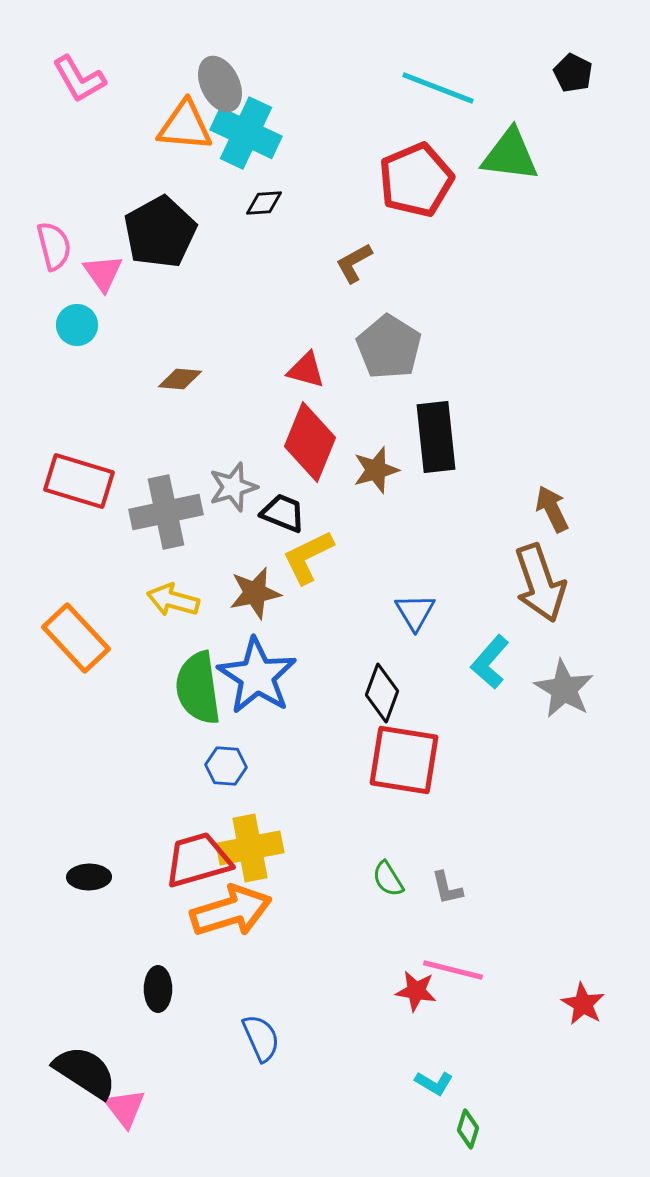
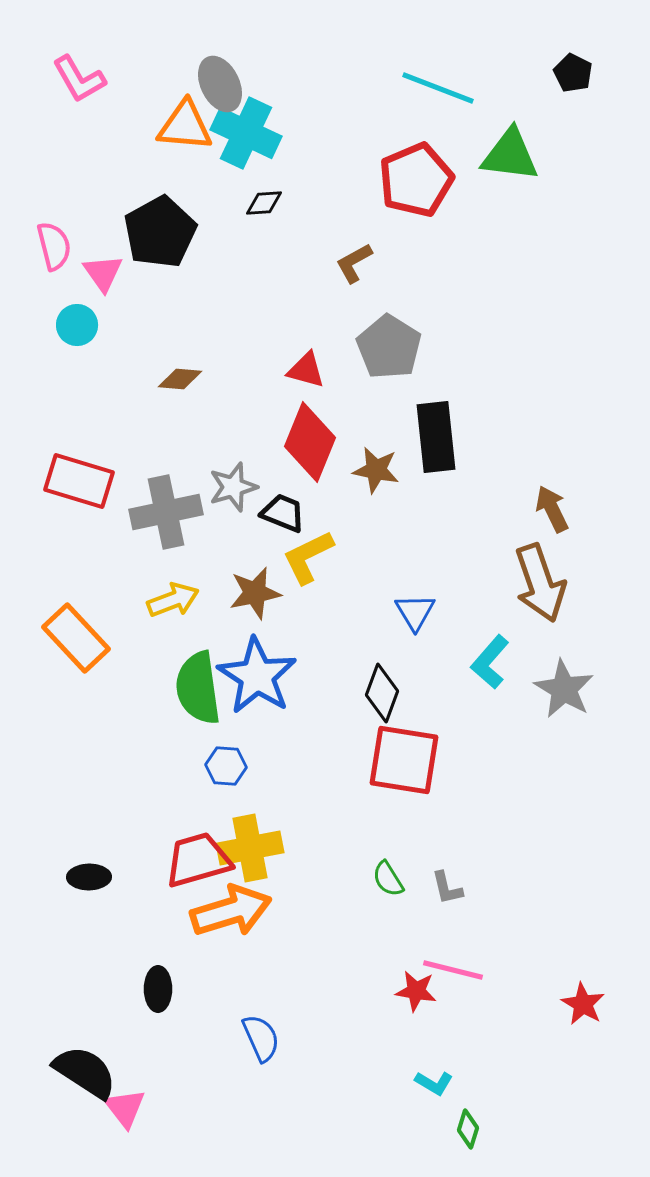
brown star at (376, 470): rotated 27 degrees clockwise
yellow arrow at (173, 600): rotated 144 degrees clockwise
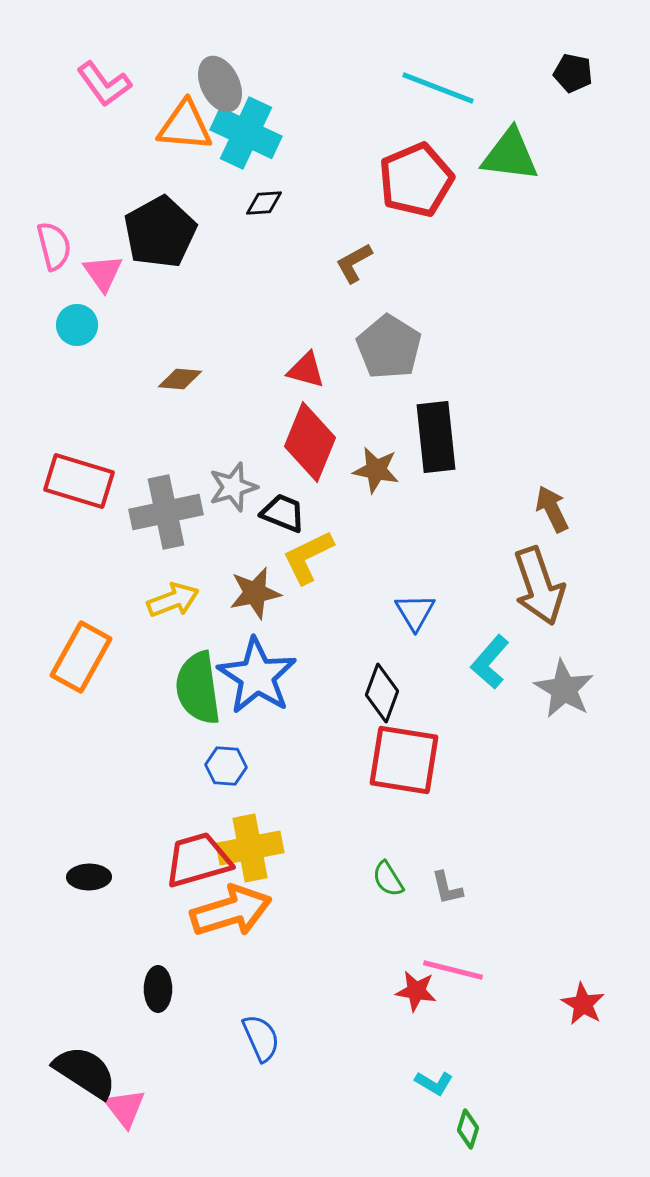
black pentagon at (573, 73): rotated 15 degrees counterclockwise
pink L-shape at (79, 79): moved 25 px right, 5 px down; rotated 6 degrees counterclockwise
brown arrow at (540, 583): moved 1 px left, 3 px down
orange rectangle at (76, 638): moved 5 px right, 19 px down; rotated 72 degrees clockwise
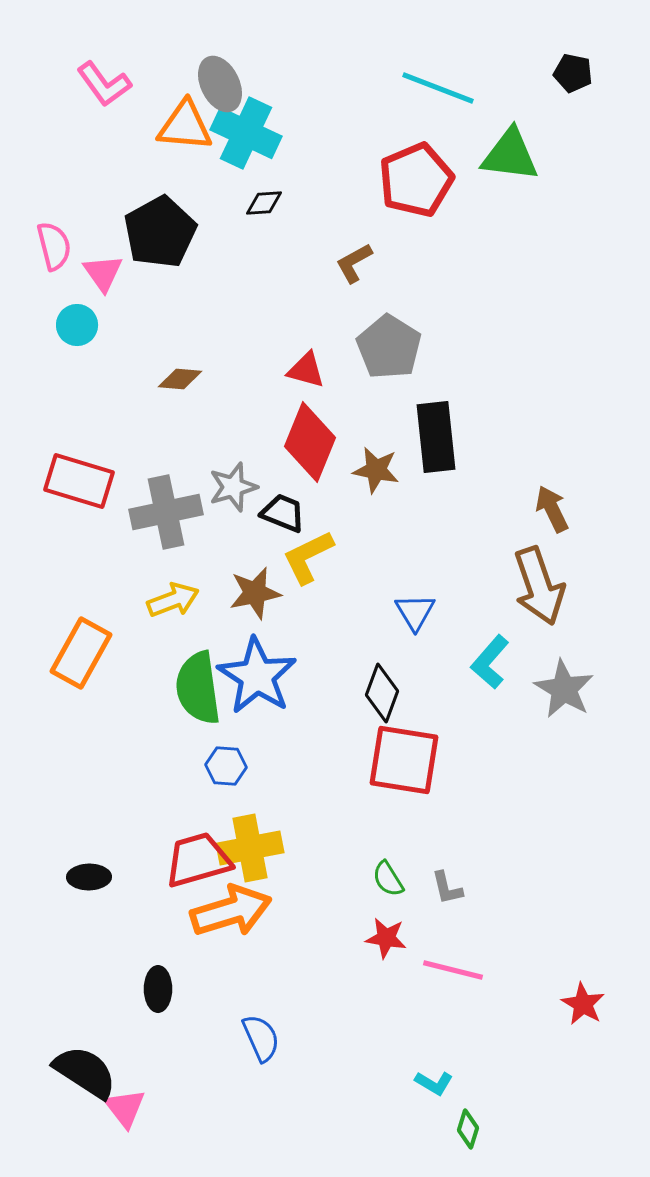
orange rectangle at (81, 657): moved 4 px up
red star at (416, 991): moved 30 px left, 53 px up
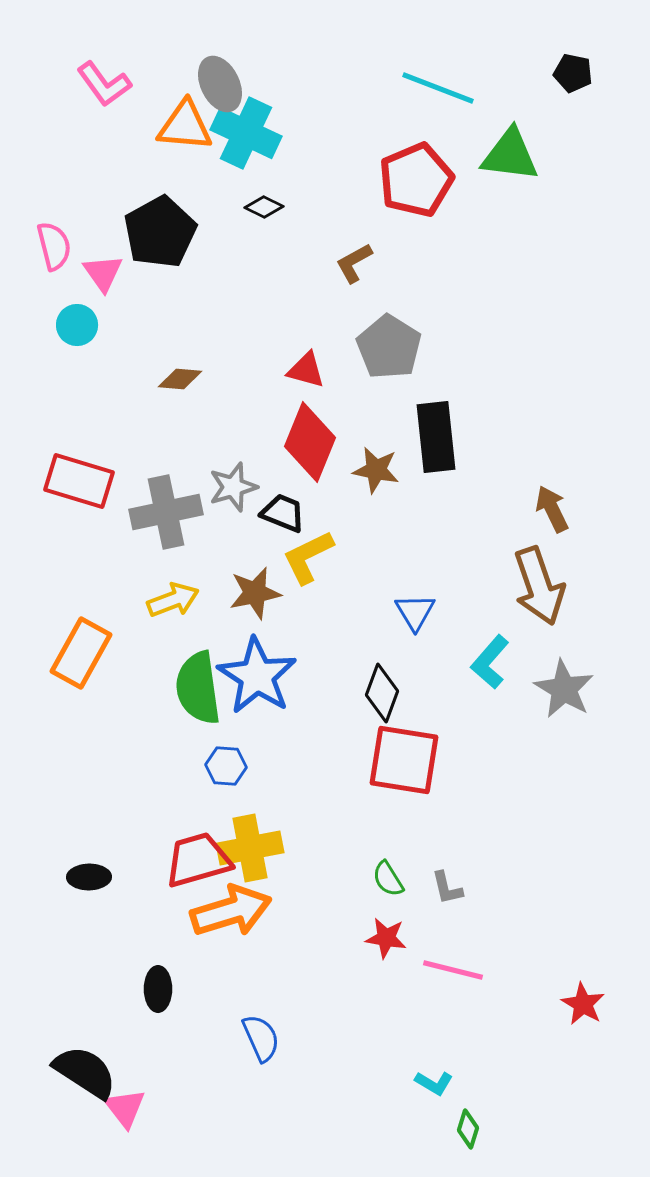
black diamond at (264, 203): moved 4 px down; rotated 30 degrees clockwise
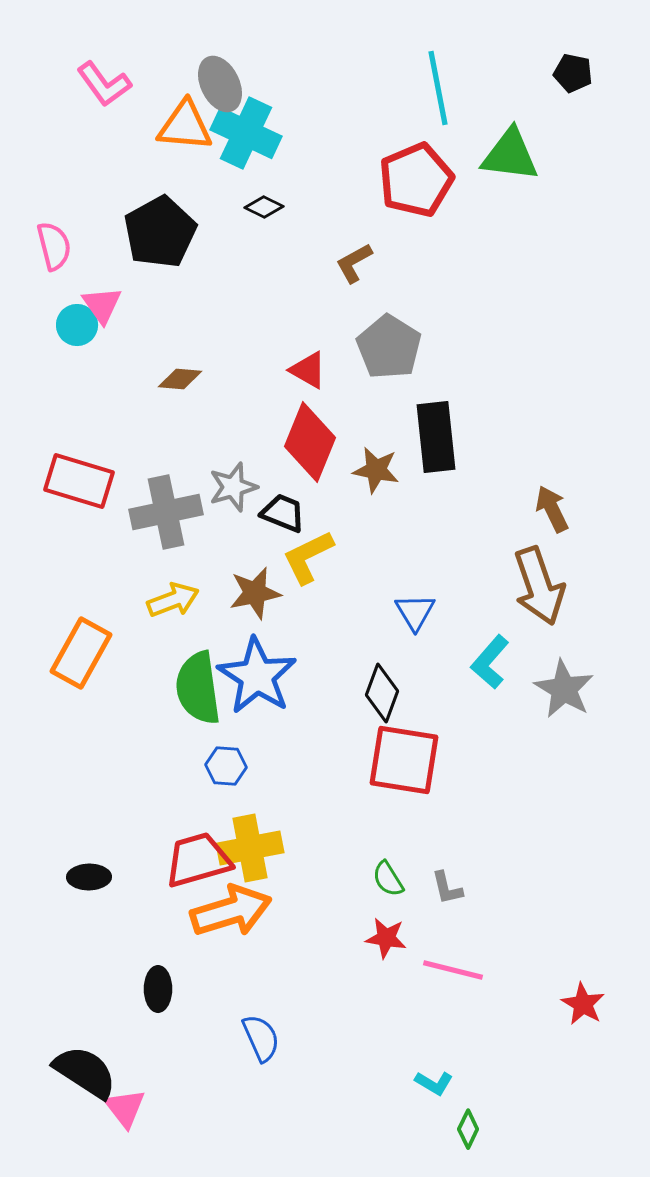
cyan line at (438, 88): rotated 58 degrees clockwise
pink triangle at (103, 273): moved 1 px left, 32 px down
red triangle at (306, 370): moved 2 px right; rotated 15 degrees clockwise
green diamond at (468, 1129): rotated 9 degrees clockwise
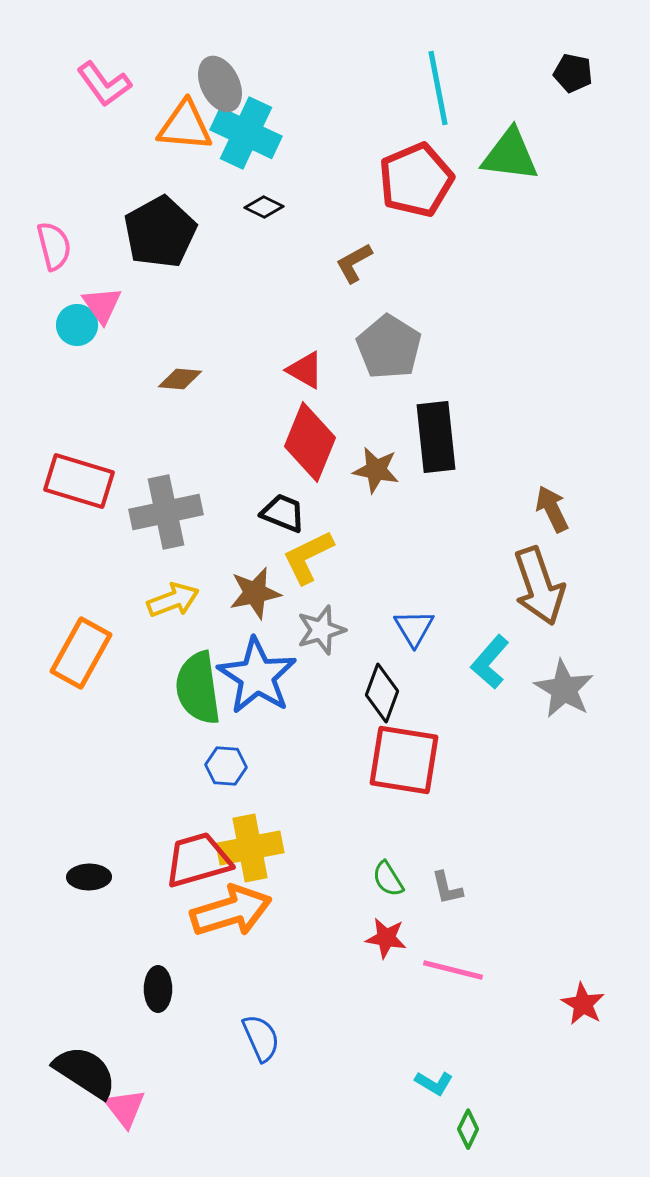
red triangle at (308, 370): moved 3 px left
gray star at (233, 487): moved 88 px right, 143 px down
blue triangle at (415, 612): moved 1 px left, 16 px down
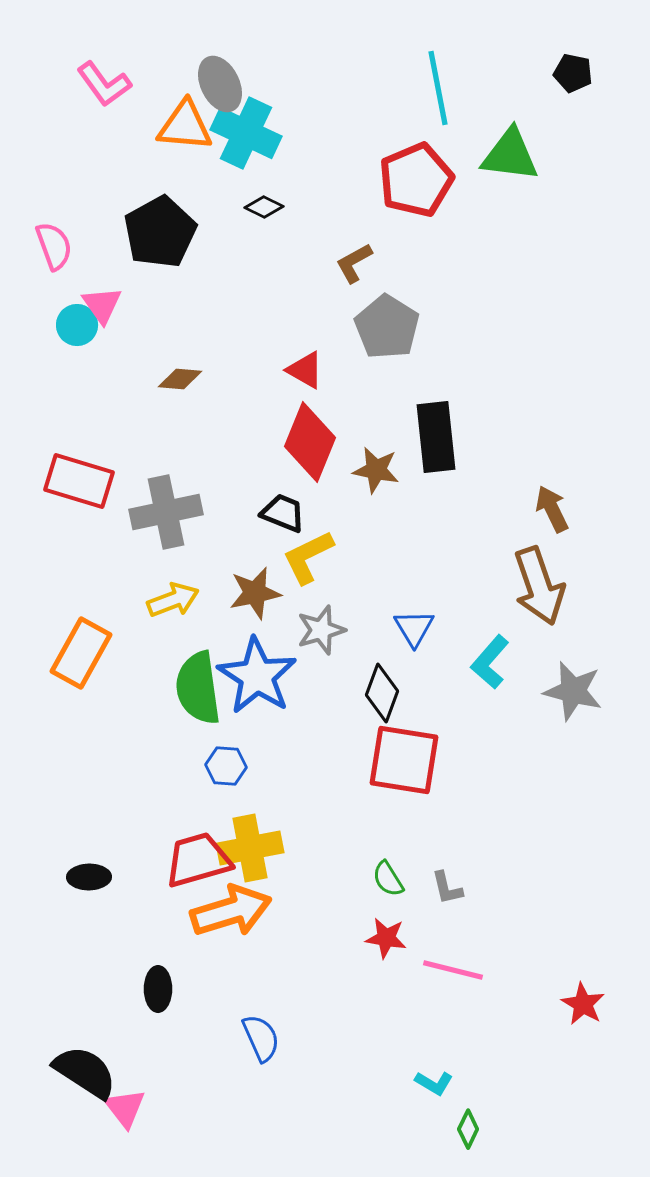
pink semicircle at (54, 246): rotated 6 degrees counterclockwise
gray pentagon at (389, 347): moved 2 px left, 20 px up
gray star at (564, 689): moved 9 px right, 2 px down; rotated 16 degrees counterclockwise
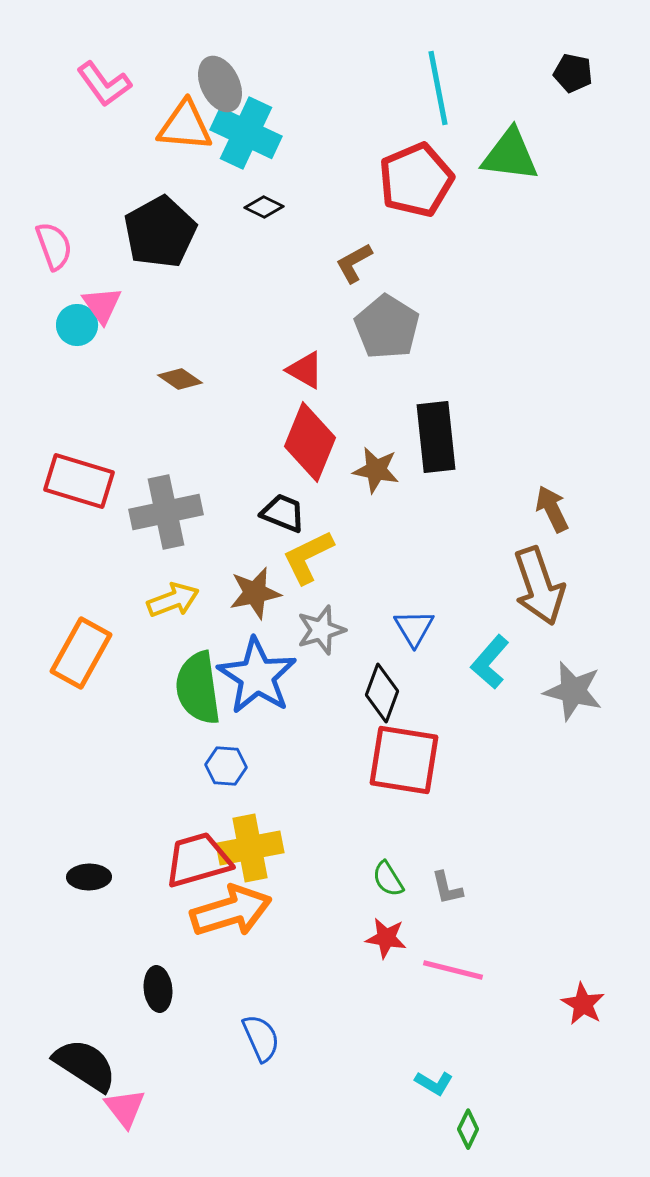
brown diamond at (180, 379): rotated 30 degrees clockwise
black ellipse at (158, 989): rotated 6 degrees counterclockwise
black semicircle at (85, 1072): moved 7 px up
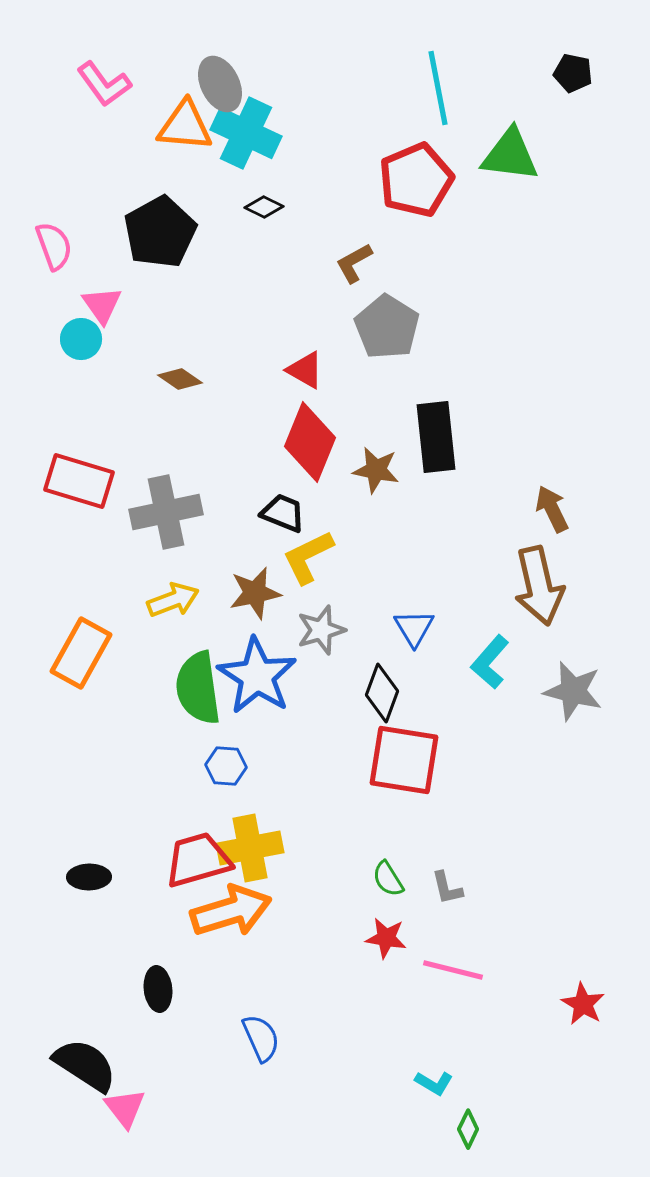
cyan circle at (77, 325): moved 4 px right, 14 px down
brown arrow at (539, 586): rotated 6 degrees clockwise
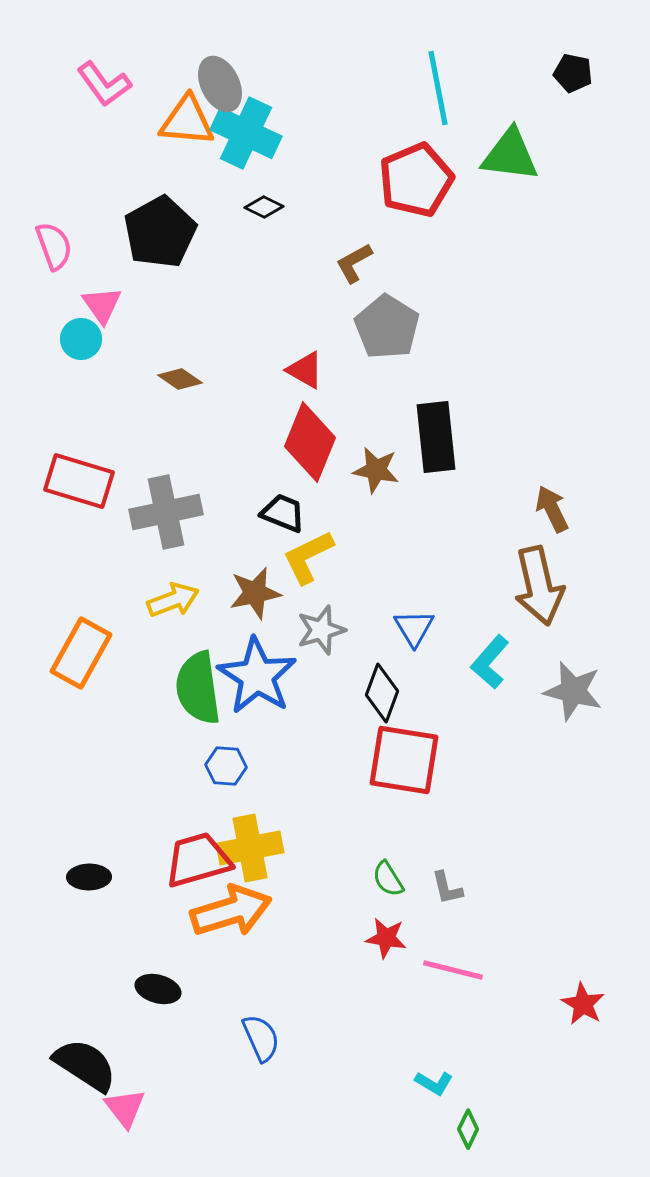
orange triangle at (185, 126): moved 2 px right, 5 px up
black ellipse at (158, 989): rotated 69 degrees counterclockwise
